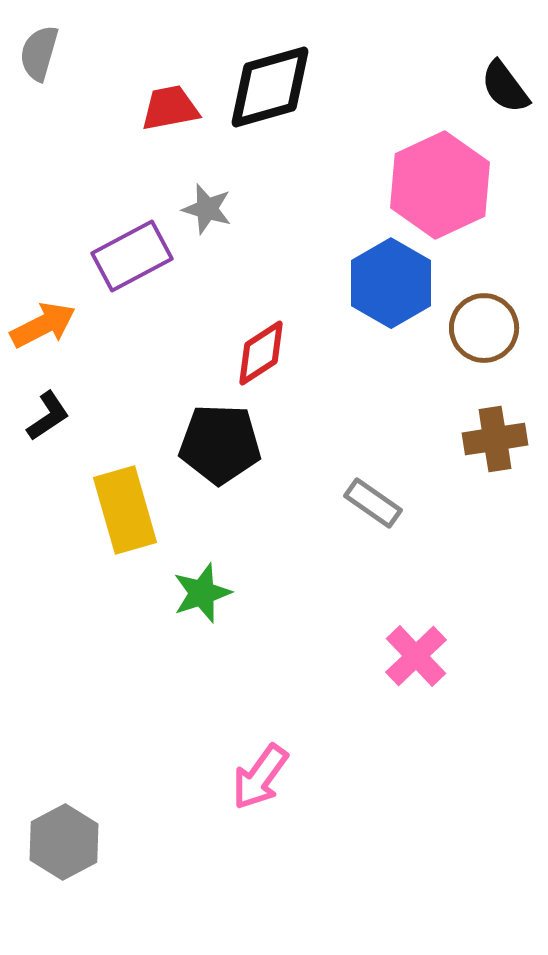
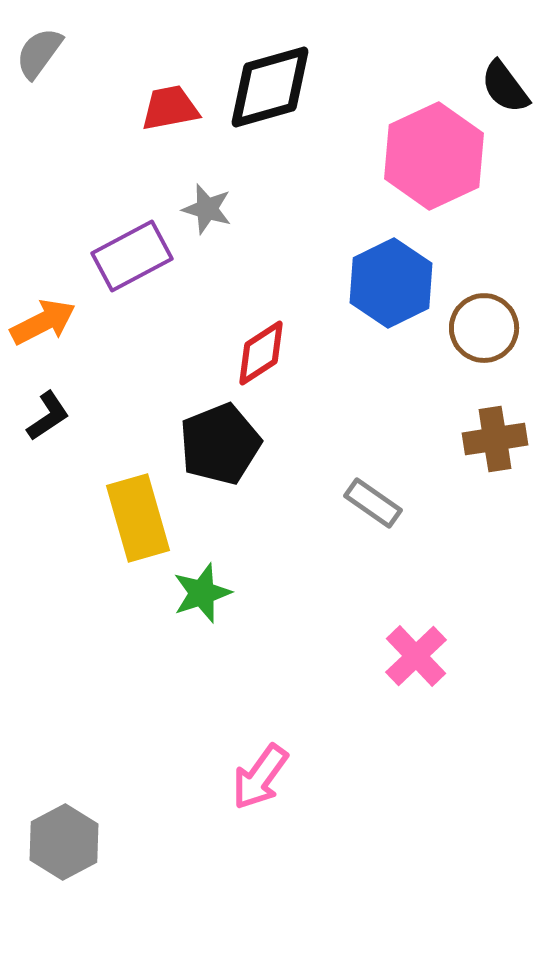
gray semicircle: rotated 20 degrees clockwise
pink hexagon: moved 6 px left, 29 px up
blue hexagon: rotated 4 degrees clockwise
orange arrow: moved 3 px up
black pentagon: rotated 24 degrees counterclockwise
yellow rectangle: moved 13 px right, 8 px down
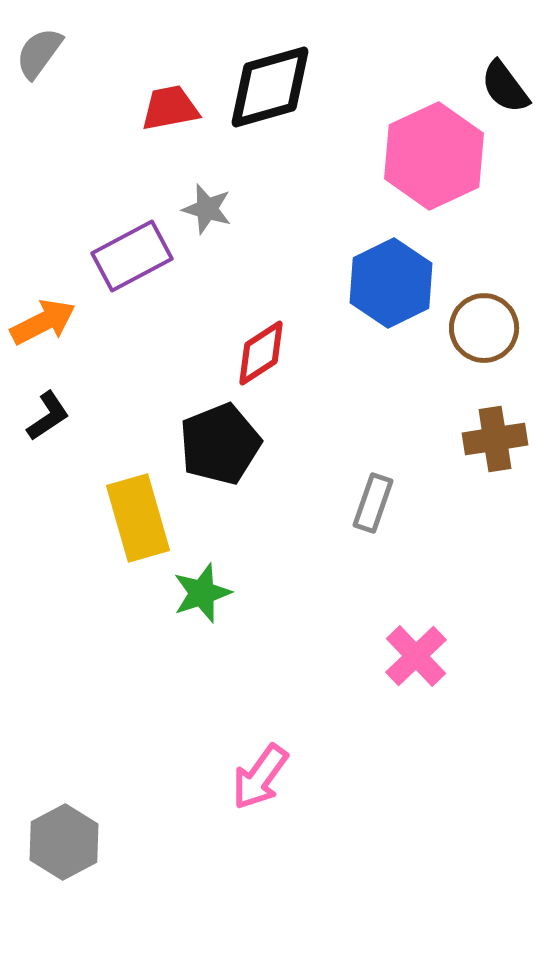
gray rectangle: rotated 74 degrees clockwise
